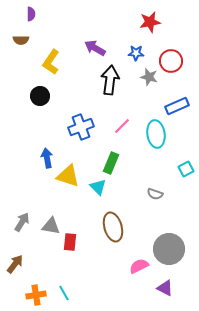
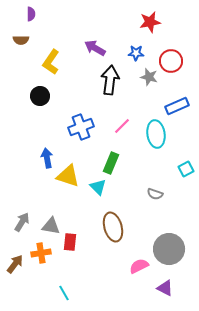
orange cross: moved 5 px right, 42 px up
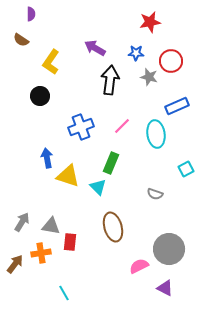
brown semicircle: rotated 35 degrees clockwise
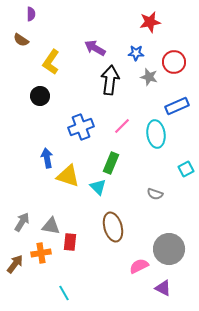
red circle: moved 3 px right, 1 px down
purple triangle: moved 2 px left
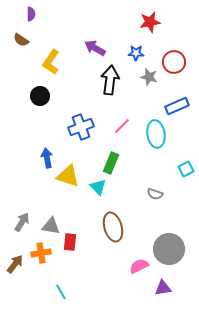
purple triangle: rotated 36 degrees counterclockwise
cyan line: moved 3 px left, 1 px up
